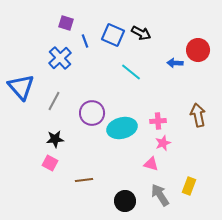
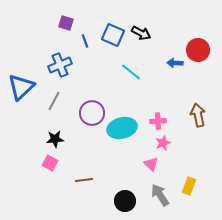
blue cross: moved 7 px down; rotated 20 degrees clockwise
blue triangle: rotated 28 degrees clockwise
pink triangle: rotated 28 degrees clockwise
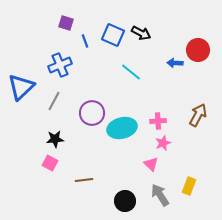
brown arrow: rotated 40 degrees clockwise
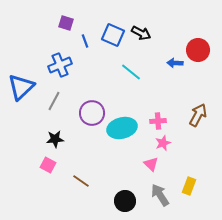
pink square: moved 2 px left, 2 px down
brown line: moved 3 px left, 1 px down; rotated 42 degrees clockwise
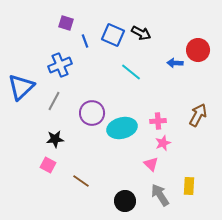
yellow rectangle: rotated 18 degrees counterclockwise
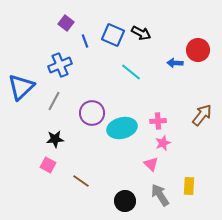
purple square: rotated 21 degrees clockwise
brown arrow: moved 4 px right; rotated 10 degrees clockwise
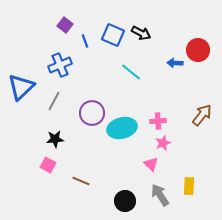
purple square: moved 1 px left, 2 px down
brown line: rotated 12 degrees counterclockwise
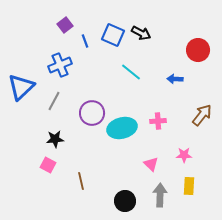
purple square: rotated 14 degrees clockwise
blue arrow: moved 16 px down
pink star: moved 21 px right, 12 px down; rotated 21 degrees clockwise
brown line: rotated 54 degrees clockwise
gray arrow: rotated 35 degrees clockwise
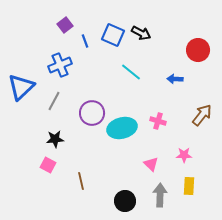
pink cross: rotated 21 degrees clockwise
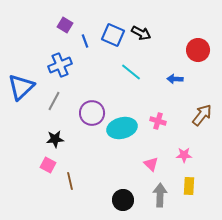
purple square: rotated 21 degrees counterclockwise
brown line: moved 11 px left
black circle: moved 2 px left, 1 px up
